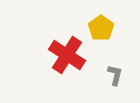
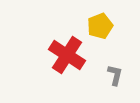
yellow pentagon: moved 1 px left, 2 px up; rotated 15 degrees clockwise
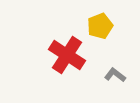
gray L-shape: rotated 65 degrees counterclockwise
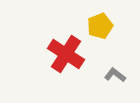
red cross: moved 1 px left, 1 px up
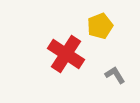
gray L-shape: rotated 20 degrees clockwise
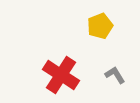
red cross: moved 5 px left, 21 px down
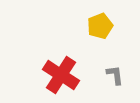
gray L-shape: rotated 25 degrees clockwise
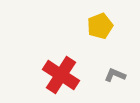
gray L-shape: rotated 60 degrees counterclockwise
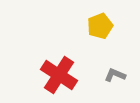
red cross: moved 2 px left
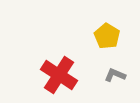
yellow pentagon: moved 7 px right, 10 px down; rotated 20 degrees counterclockwise
